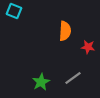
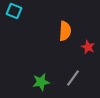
red star: rotated 16 degrees clockwise
gray line: rotated 18 degrees counterclockwise
green star: rotated 18 degrees clockwise
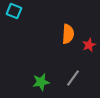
orange semicircle: moved 3 px right, 3 px down
red star: moved 1 px right, 2 px up; rotated 24 degrees clockwise
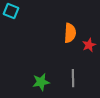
cyan square: moved 3 px left
orange semicircle: moved 2 px right, 1 px up
gray line: rotated 36 degrees counterclockwise
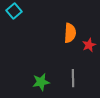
cyan square: moved 3 px right; rotated 28 degrees clockwise
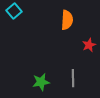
orange semicircle: moved 3 px left, 13 px up
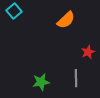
orange semicircle: moved 1 px left; rotated 42 degrees clockwise
red star: moved 1 px left, 7 px down
gray line: moved 3 px right
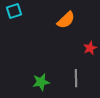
cyan square: rotated 21 degrees clockwise
red star: moved 2 px right, 4 px up
